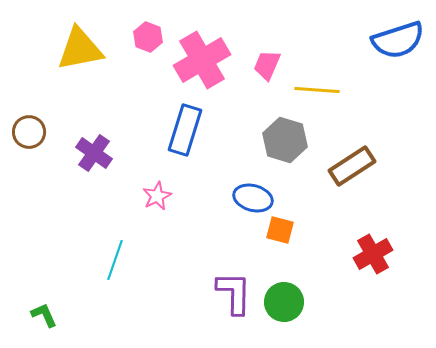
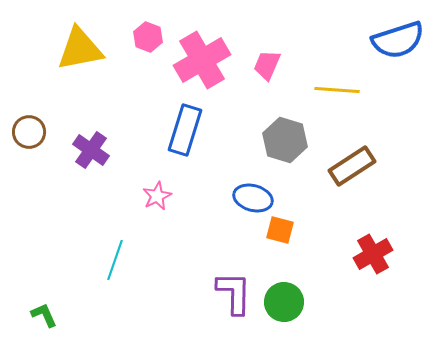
yellow line: moved 20 px right
purple cross: moved 3 px left, 3 px up
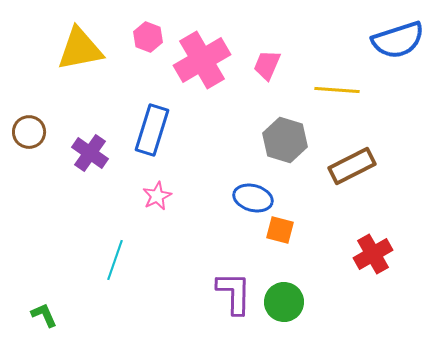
blue rectangle: moved 33 px left
purple cross: moved 1 px left, 3 px down
brown rectangle: rotated 6 degrees clockwise
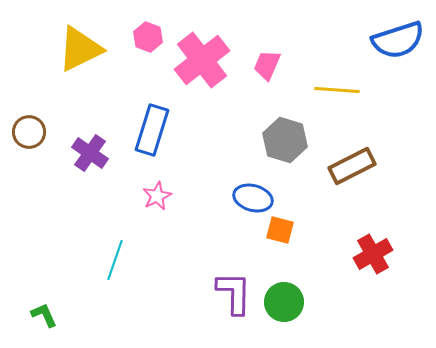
yellow triangle: rotated 15 degrees counterclockwise
pink cross: rotated 8 degrees counterclockwise
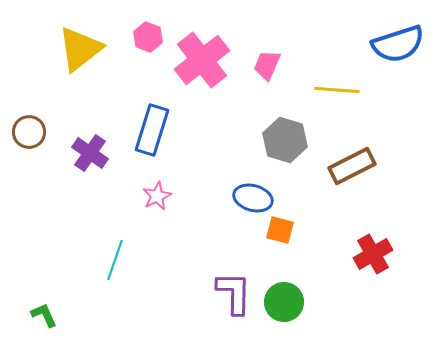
blue semicircle: moved 4 px down
yellow triangle: rotated 12 degrees counterclockwise
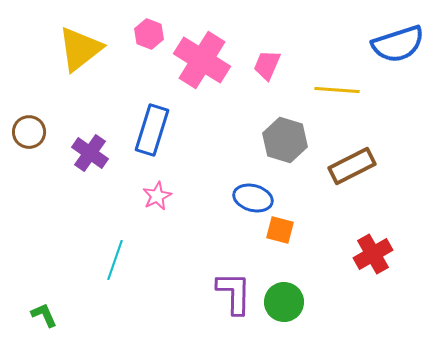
pink hexagon: moved 1 px right, 3 px up
pink cross: rotated 20 degrees counterclockwise
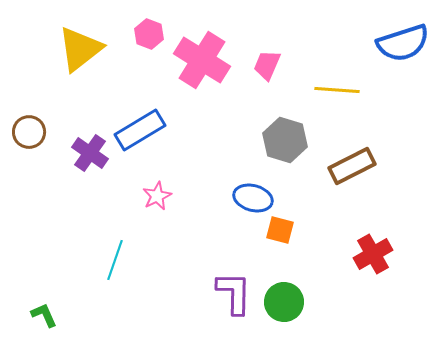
blue semicircle: moved 5 px right, 1 px up
blue rectangle: moved 12 px left; rotated 42 degrees clockwise
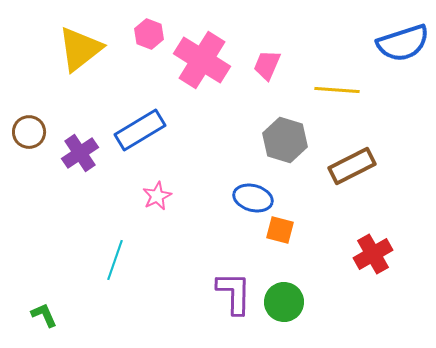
purple cross: moved 10 px left; rotated 21 degrees clockwise
